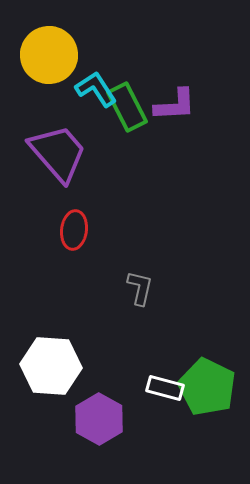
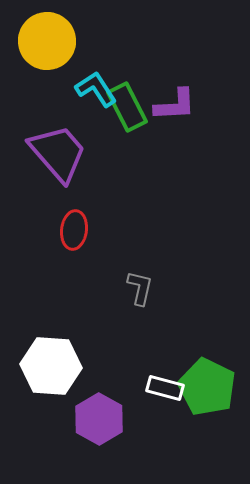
yellow circle: moved 2 px left, 14 px up
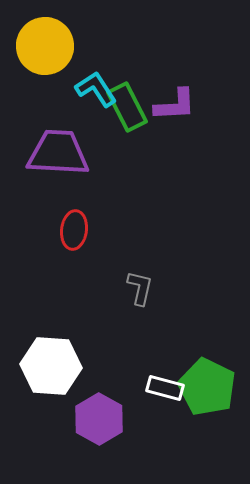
yellow circle: moved 2 px left, 5 px down
purple trapezoid: rotated 46 degrees counterclockwise
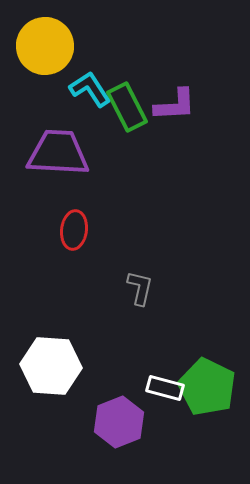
cyan L-shape: moved 6 px left
purple hexagon: moved 20 px right, 3 px down; rotated 9 degrees clockwise
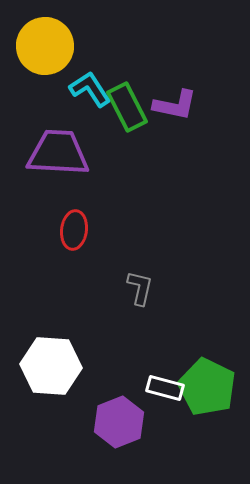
purple L-shape: rotated 15 degrees clockwise
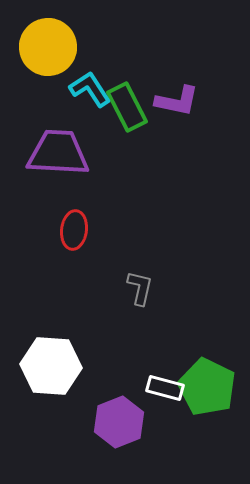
yellow circle: moved 3 px right, 1 px down
purple L-shape: moved 2 px right, 4 px up
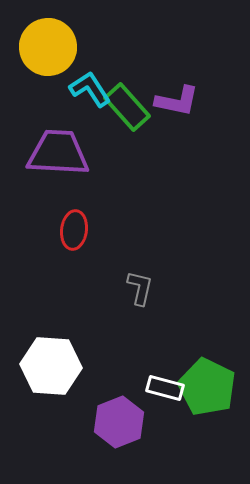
green rectangle: rotated 15 degrees counterclockwise
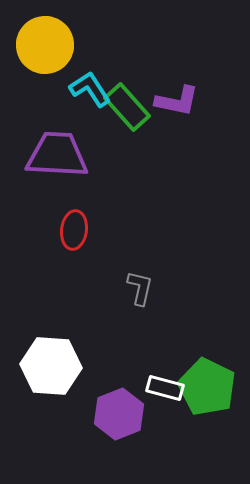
yellow circle: moved 3 px left, 2 px up
purple trapezoid: moved 1 px left, 2 px down
purple hexagon: moved 8 px up
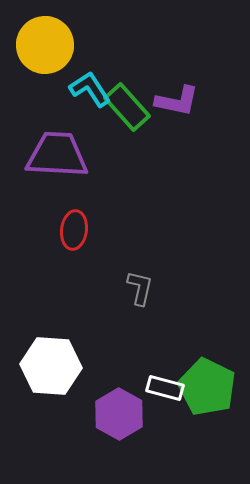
purple hexagon: rotated 9 degrees counterclockwise
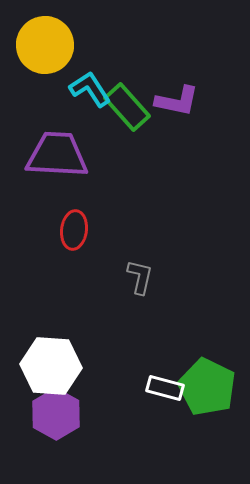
gray L-shape: moved 11 px up
purple hexagon: moved 63 px left
